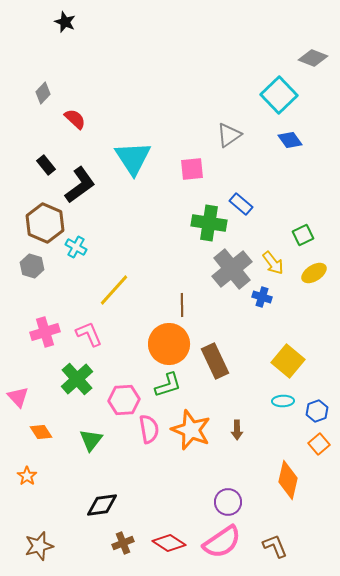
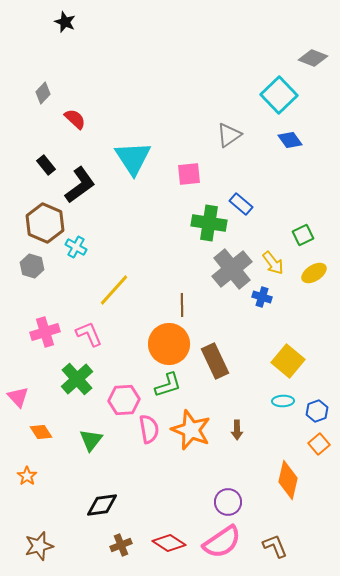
pink square at (192, 169): moved 3 px left, 5 px down
brown cross at (123, 543): moved 2 px left, 2 px down
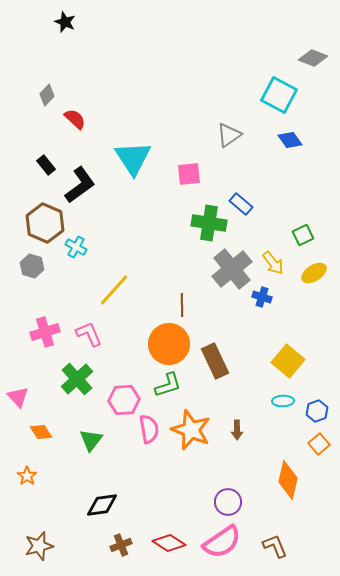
gray diamond at (43, 93): moved 4 px right, 2 px down
cyan square at (279, 95): rotated 18 degrees counterclockwise
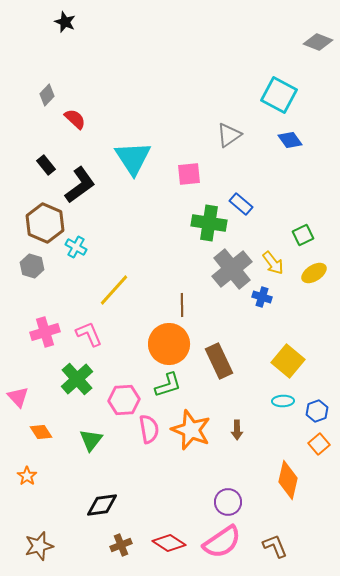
gray diamond at (313, 58): moved 5 px right, 16 px up
brown rectangle at (215, 361): moved 4 px right
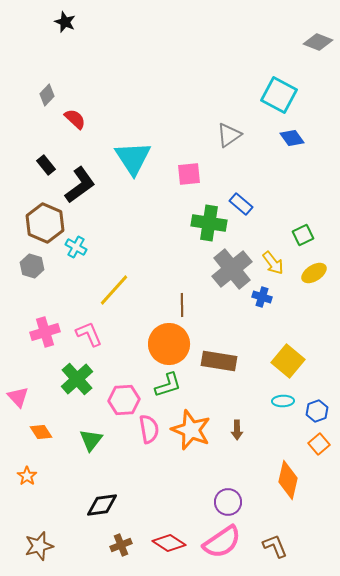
blue diamond at (290, 140): moved 2 px right, 2 px up
brown rectangle at (219, 361): rotated 56 degrees counterclockwise
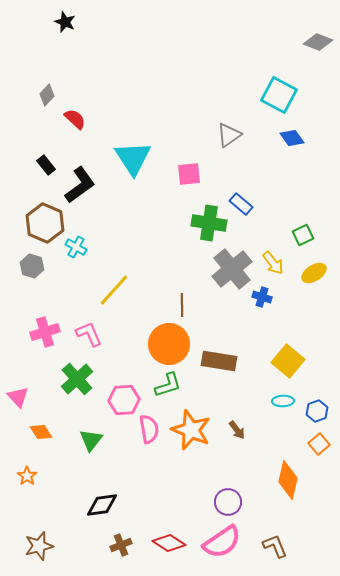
brown arrow at (237, 430): rotated 36 degrees counterclockwise
